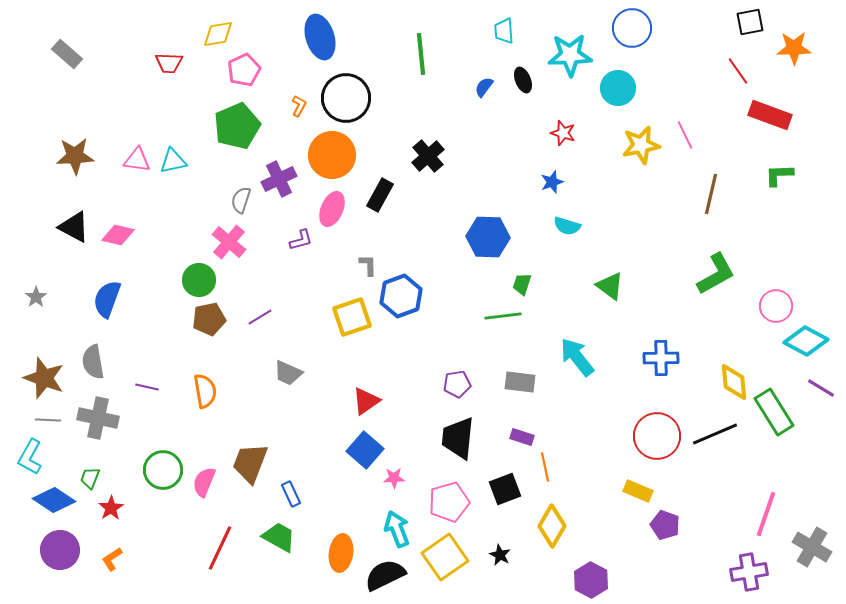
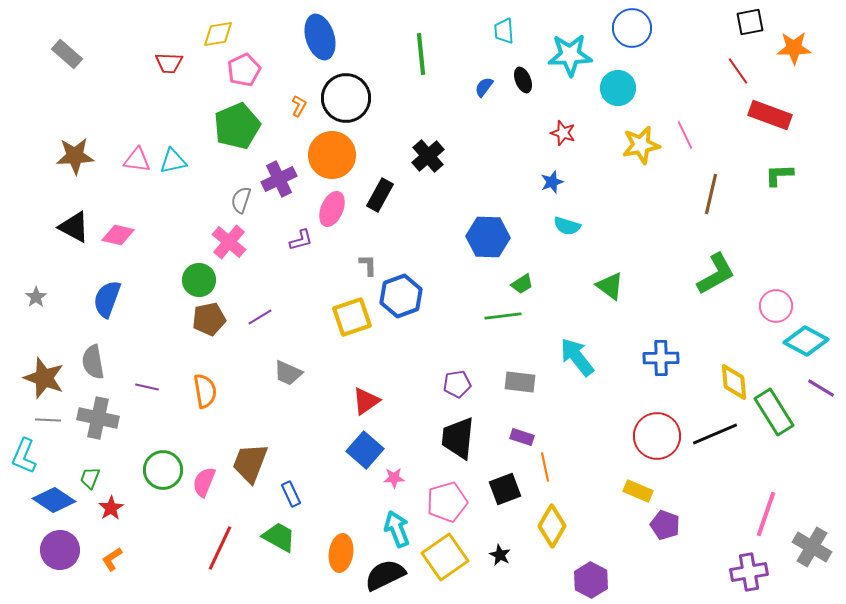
green trapezoid at (522, 284): rotated 140 degrees counterclockwise
cyan L-shape at (30, 457): moved 6 px left, 1 px up; rotated 6 degrees counterclockwise
pink pentagon at (449, 502): moved 2 px left
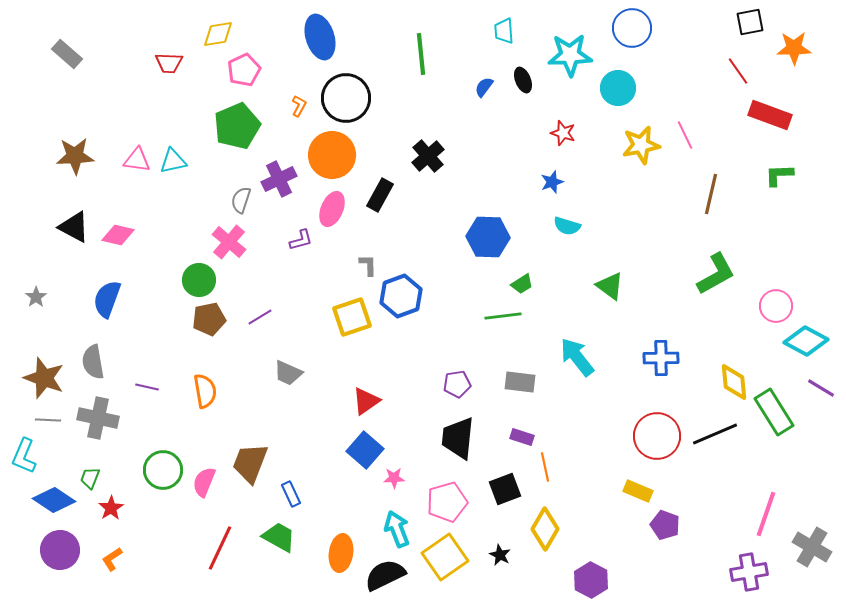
yellow diamond at (552, 526): moved 7 px left, 3 px down
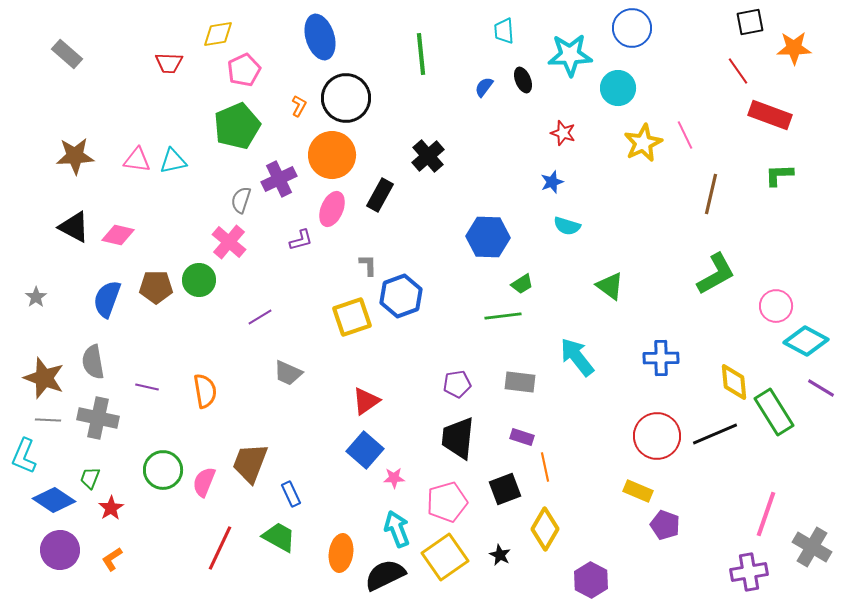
yellow star at (641, 145): moved 2 px right, 2 px up; rotated 15 degrees counterclockwise
brown pentagon at (209, 319): moved 53 px left, 32 px up; rotated 12 degrees clockwise
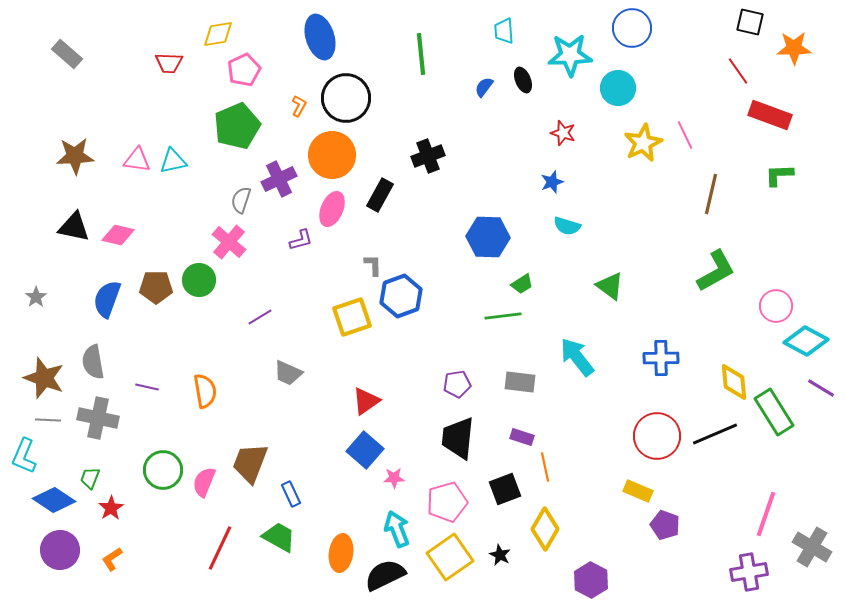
black square at (750, 22): rotated 24 degrees clockwise
black cross at (428, 156): rotated 20 degrees clockwise
black triangle at (74, 227): rotated 16 degrees counterclockwise
gray L-shape at (368, 265): moved 5 px right
green L-shape at (716, 274): moved 3 px up
yellow square at (445, 557): moved 5 px right
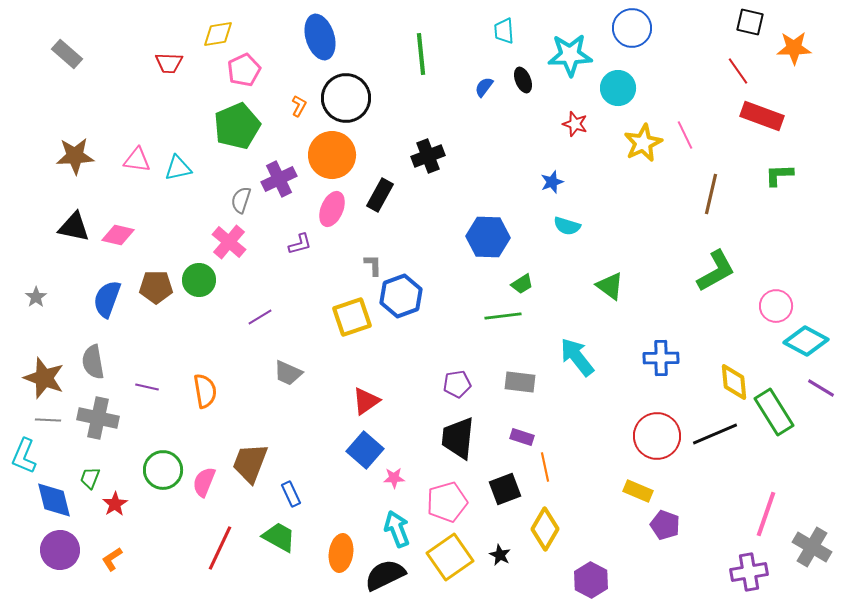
red rectangle at (770, 115): moved 8 px left, 1 px down
red star at (563, 133): moved 12 px right, 9 px up
cyan triangle at (173, 161): moved 5 px right, 7 px down
purple L-shape at (301, 240): moved 1 px left, 4 px down
blue diamond at (54, 500): rotated 42 degrees clockwise
red star at (111, 508): moved 4 px right, 4 px up
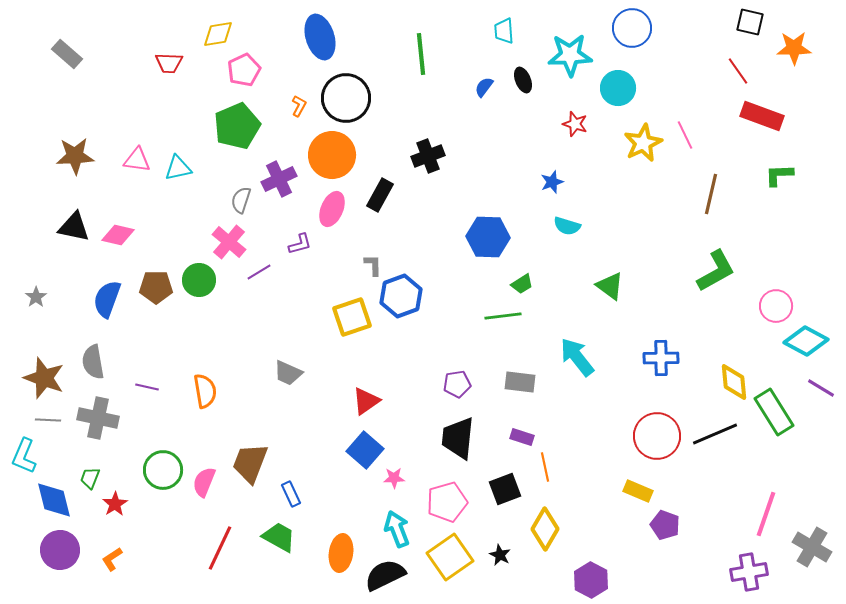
purple line at (260, 317): moved 1 px left, 45 px up
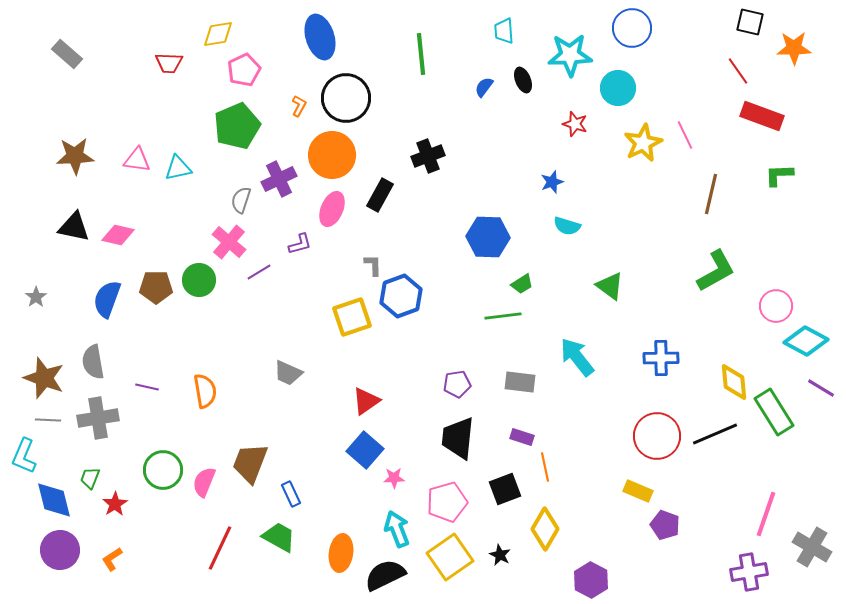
gray cross at (98, 418): rotated 21 degrees counterclockwise
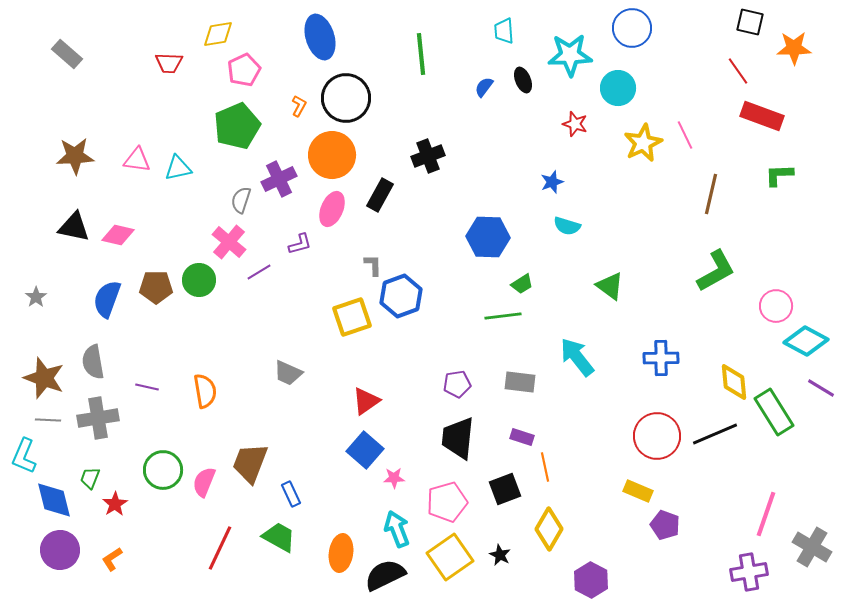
yellow diamond at (545, 529): moved 4 px right
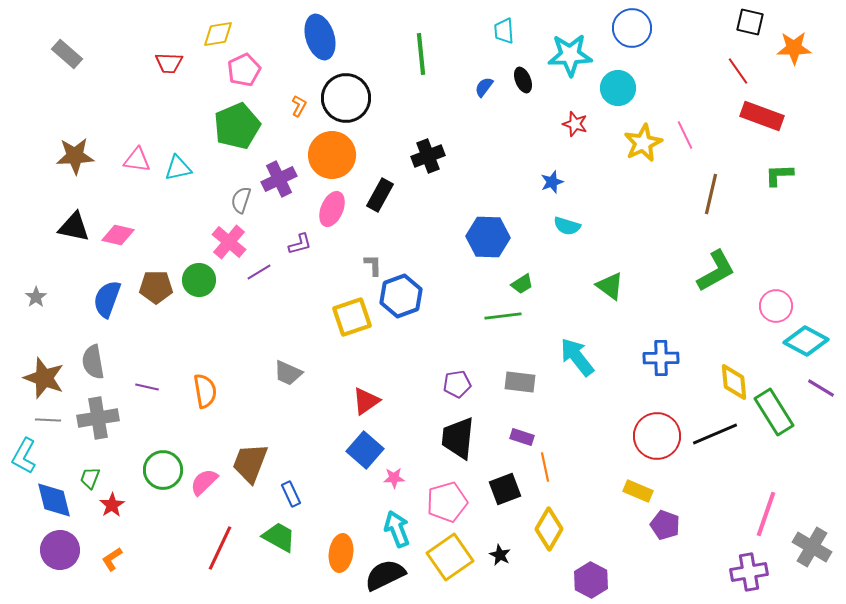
cyan L-shape at (24, 456): rotated 6 degrees clockwise
pink semicircle at (204, 482): rotated 24 degrees clockwise
red star at (115, 504): moved 3 px left, 1 px down
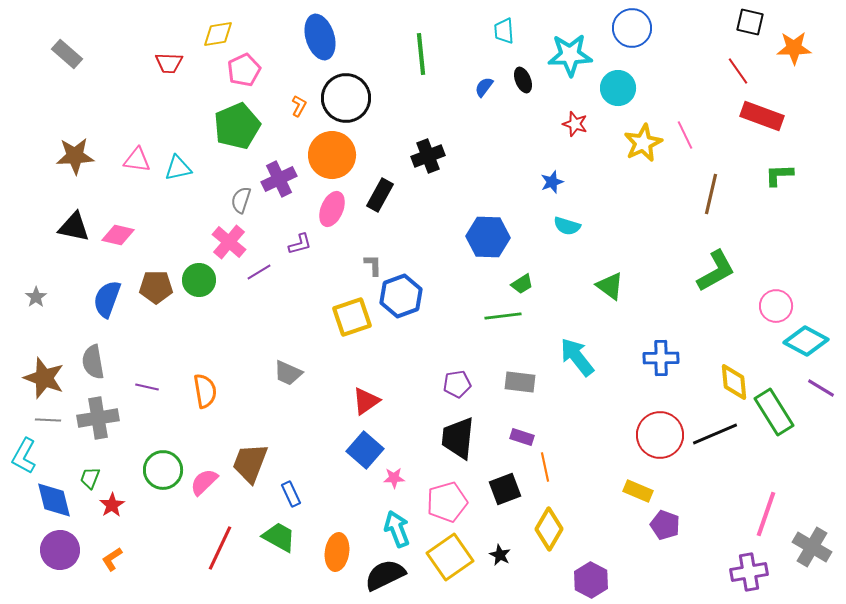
red circle at (657, 436): moved 3 px right, 1 px up
orange ellipse at (341, 553): moved 4 px left, 1 px up
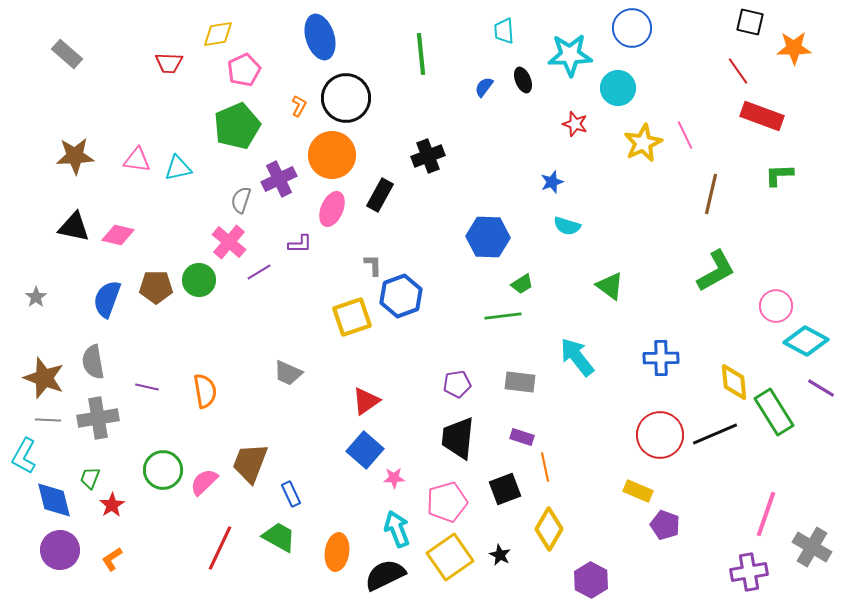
purple L-shape at (300, 244): rotated 15 degrees clockwise
